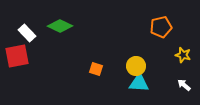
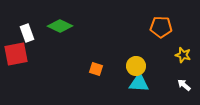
orange pentagon: rotated 15 degrees clockwise
white rectangle: rotated 24 degrees clockwise
red square: moved 1 px left, 2 px up
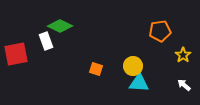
orange pentagon: moved 1 px left, 4 px down; rotated 10 degrees counterclockwise
white rectangle: moved 19 px right, 8 px down
yellow star: rotated 21 degrees clockwise
yellow circle: moved 3 px left
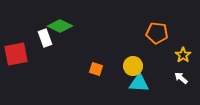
orange pentagon: moved 3 px left, 2 px down; rotated 15 degrees clockwise
white rectangle: moved 1 px left, 3 px up
white arrow: moved 3 px left, 7 px up
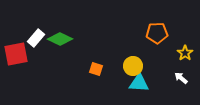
green diamond: moved 13 px down
orange pentagon: rotated 10 degrees counterclockwise
white rectangle: moved 9 px left; rotated 60 degrees clockwise
yellow star: moved 2 px right, 2 px up
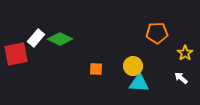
orange square: rotated 16 degrees counterclockwise
